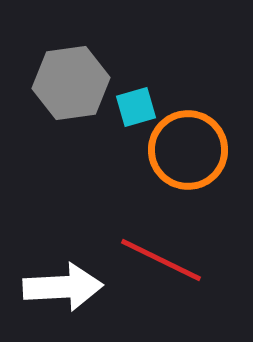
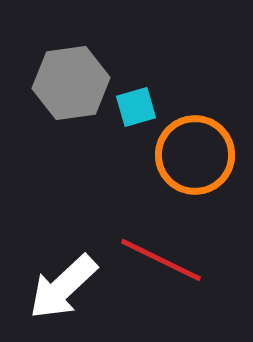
orange circle: moved 7 px right, 5 px down
white arrow: rotated 140 degrees clockwise
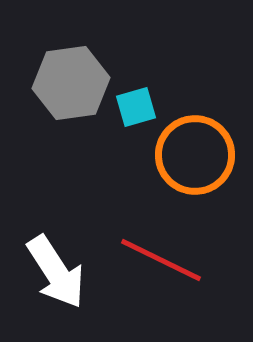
white arrow: moved 7 px left, 15 px up; rotated 80 degrees counterclockwise
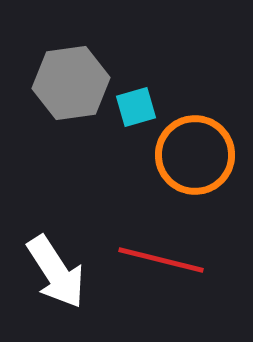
red line: rotated 12 degrees counterclockwise
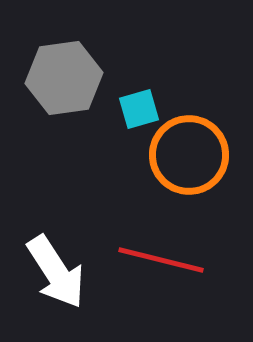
gray hexagon: moved 7 px left, 5 px up
cyan square: moved 3 px right, 2 px down
orange circle: moved 6 px left
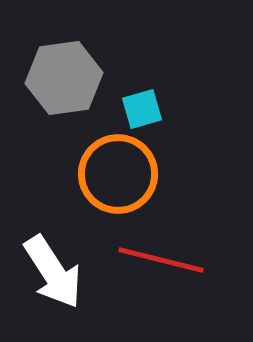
cyan square: moved 3 px right
orange circle: moved 71 px left, 19 px down
white arrow: moved 3 px left
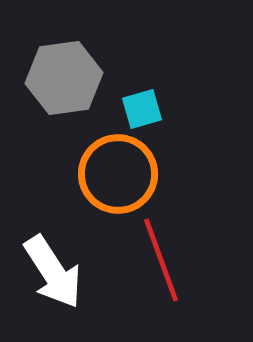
red line: rotated 56 degrees clockwise
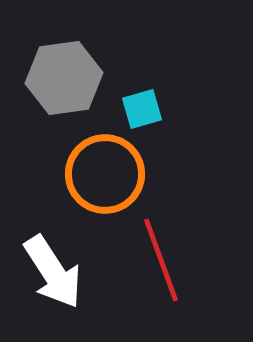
orange circle: moved 13 px left
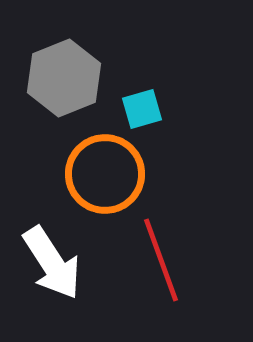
gray hexagon: rotated 14 degrees counterclockwise
white arrow: moved 1 px left, 9 px up
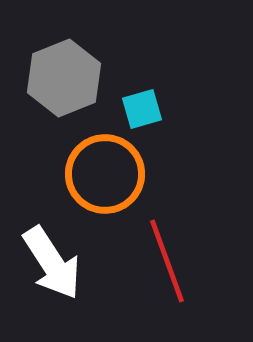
red line: moved 6 px right, 1 px down
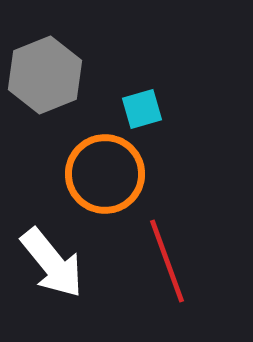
gray hexagon: moved 19 px left, 3 px up
white arrow: rotated 6 degrees counterclockwise
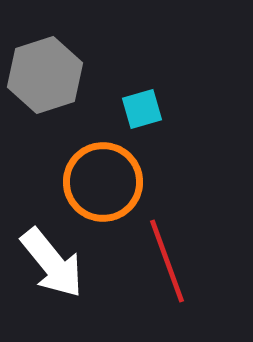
gray hexagon: rotated 4 degrees clockwise
orange circle: moved 2 px left, 8 px down
